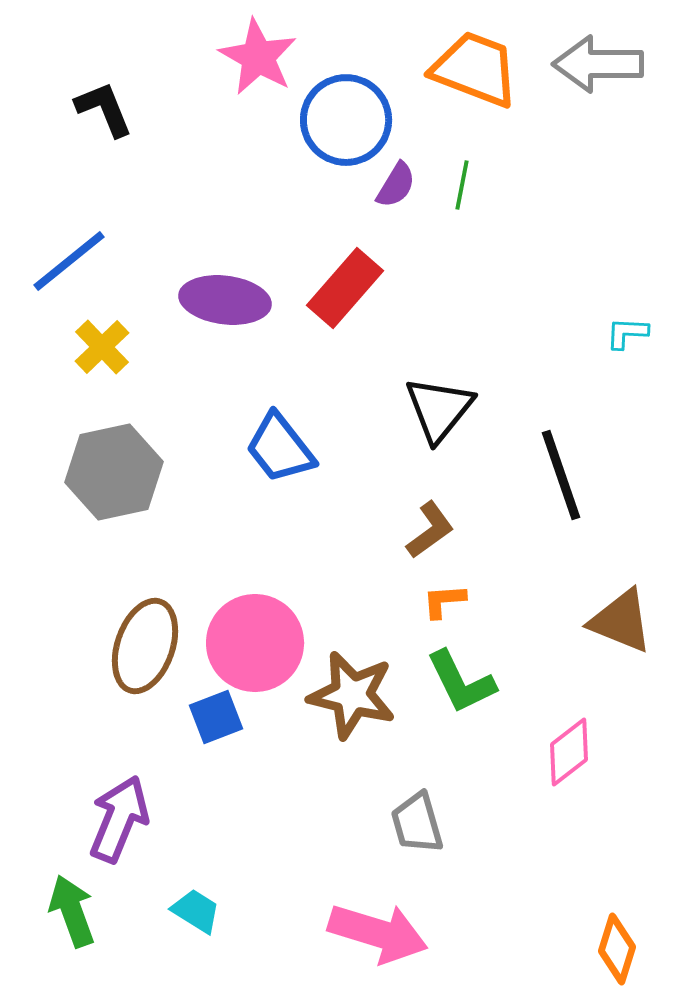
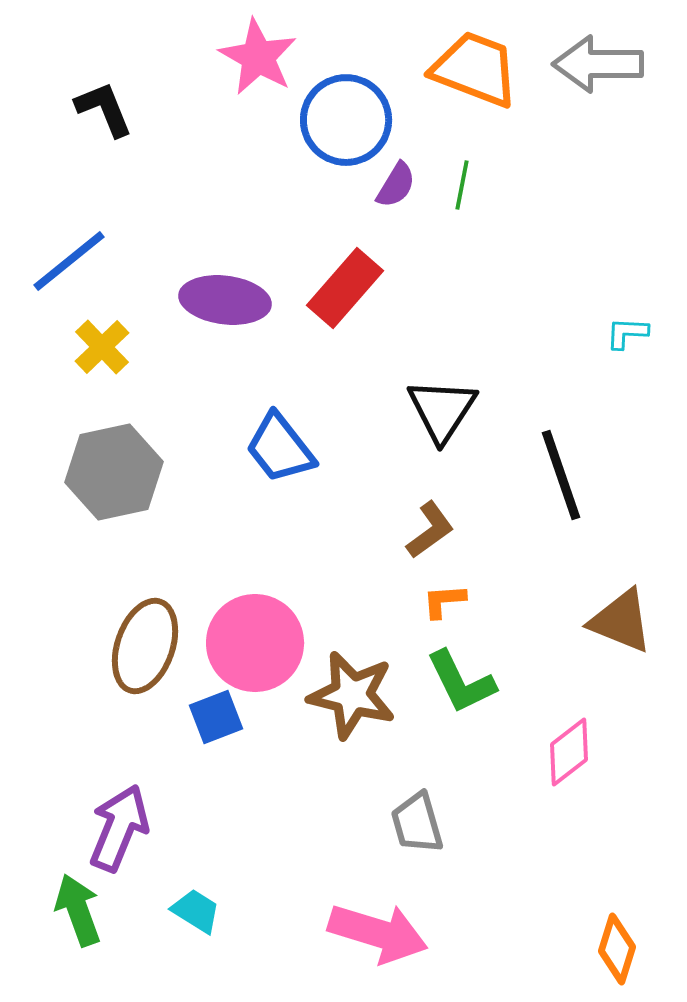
black triangle: moved 3 px right, 1 px down; rotated 6 degrees counterclockwise
purple arrow: moved 9 px down
green arrow: moved 6 px right, 1 px up
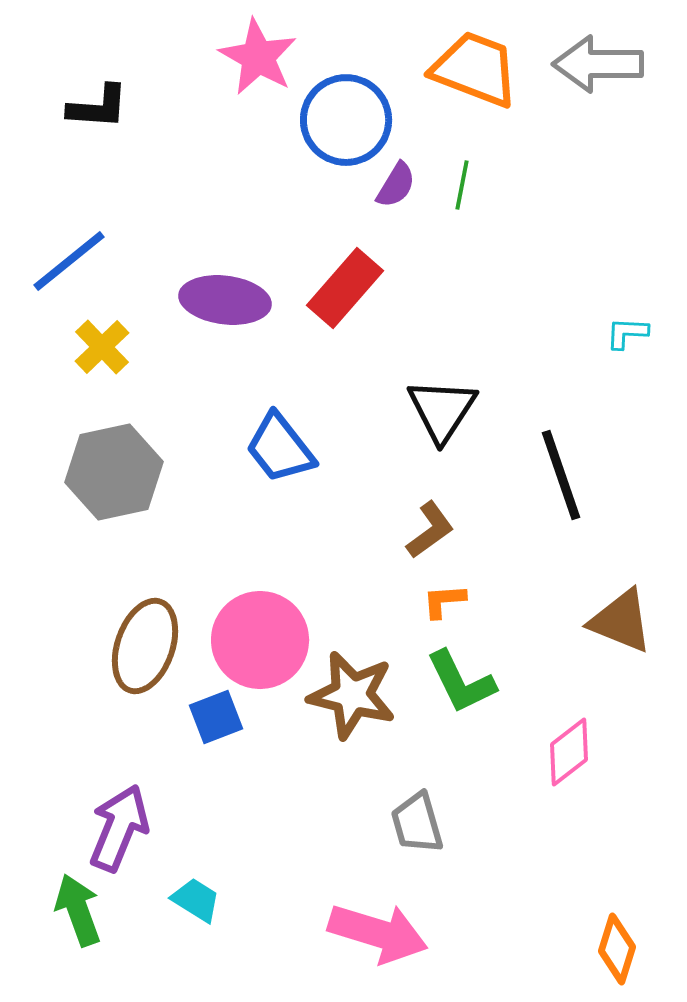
black L-shape: moved 6 px left, 2 px up; rotated 116 degrees clockwise
pink circle: moved 5 px right, 3 px up
cyan trapezoid: moved 11 px up
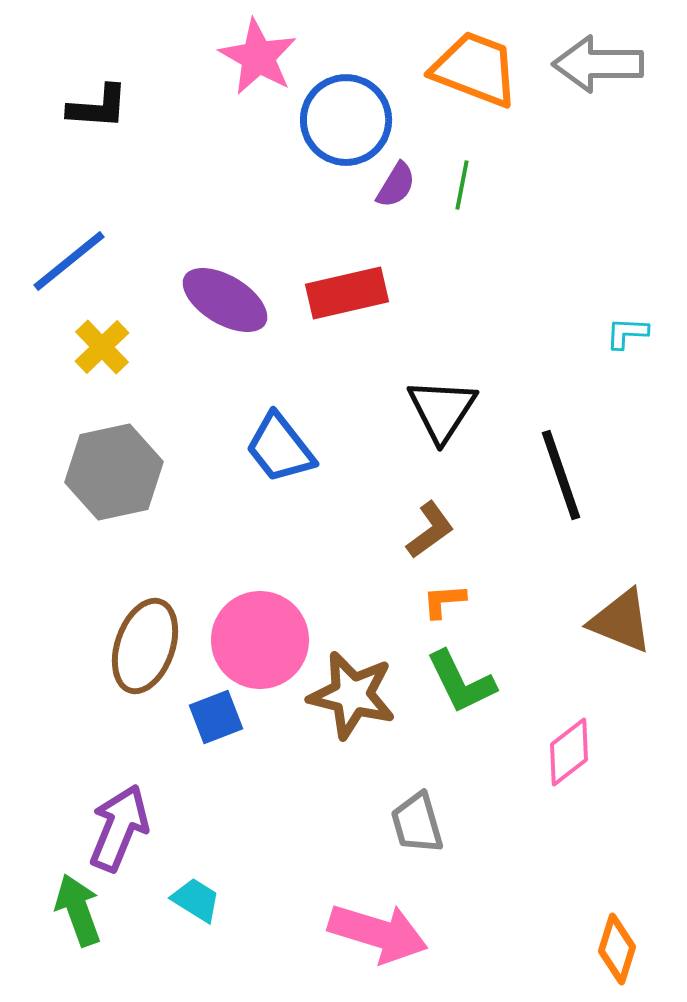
red rectangle: moved 2 px right, 5 px down; rotated 36 degrees clockwise
purple ellipse: rotated 24 degrees clockwise
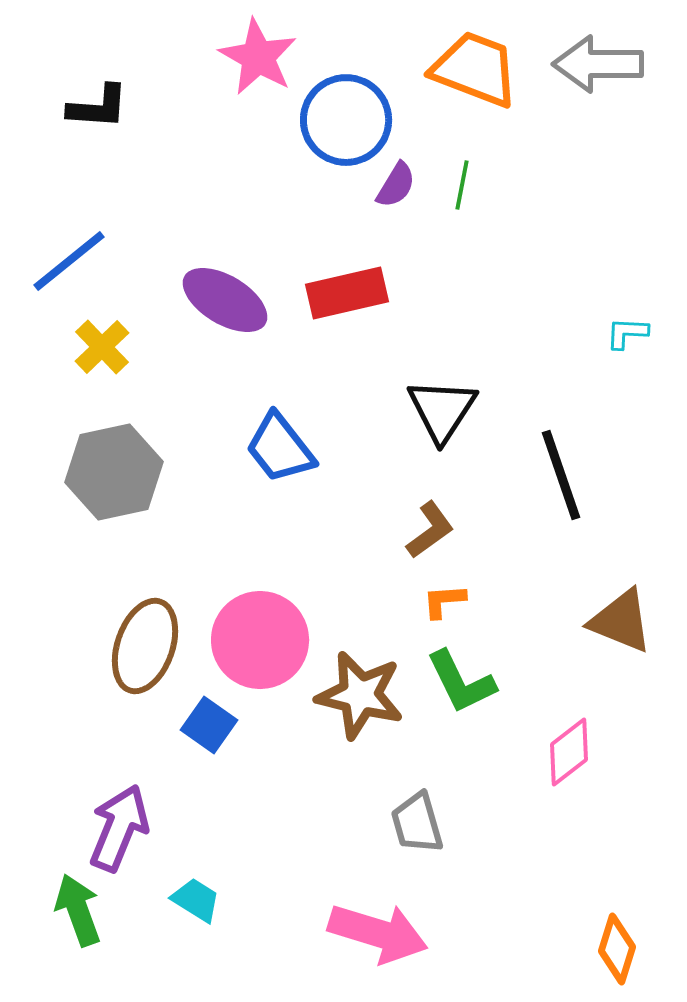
brown star: moved 8 px right
blue square: moved 7 px left, 8 px down; rotated 34 degrees counterclockwise
